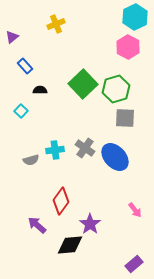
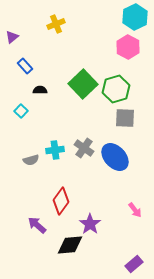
gray cross: moved 1 px left
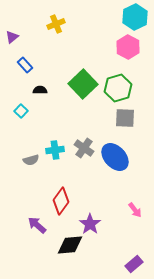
blue rectangle: moved 1 px up
green hexagon: moved 2 px right, 1 px up
